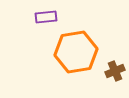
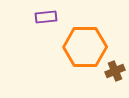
orange hexagon: moved 9 px right, 5 px up; rotated 9 degrees clockwise
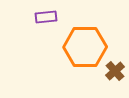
brown cross: rotated 18 degrees counterclockwise
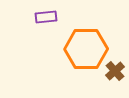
orange hexagon: moved 1 px right, 2 px down
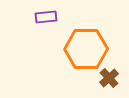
brown cross: moved 6 px left, 7 px down
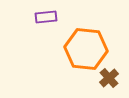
orange hexagon: rotated 6 degrees clockwise
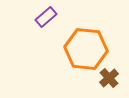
purple rectangle: rotated 35 degrees counterclockwise
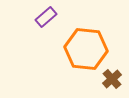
brown cross: moved 3 px right, 1 px down
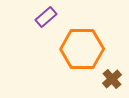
orange hexagon: moved 4 px left; rotated 6 degrees counterclockwise
